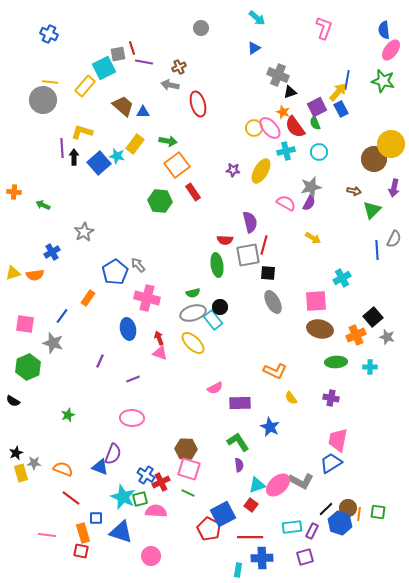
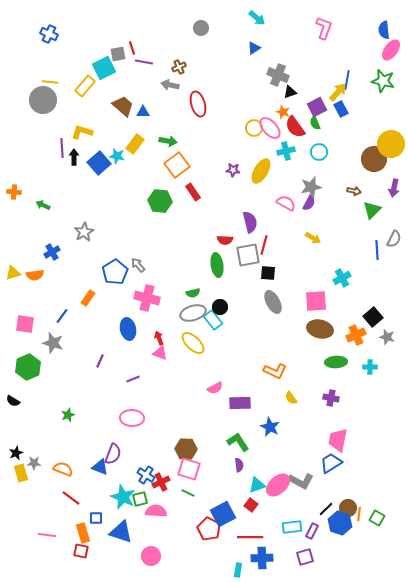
green square at (378, 512): moved 1 px left, 6 px down; rotated 21 degrees clockwise
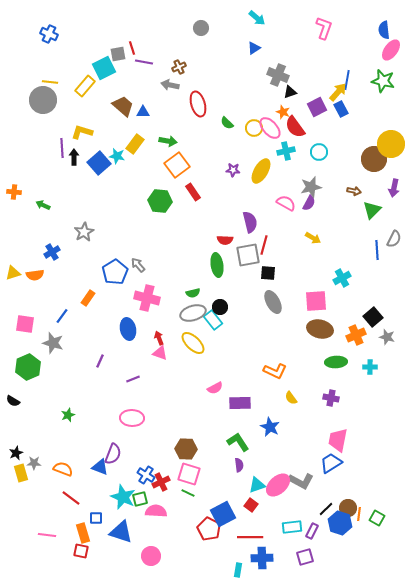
green semicircle at (315, 123): moved 88 px left; rotated 24 degrees counterclockwise
pink square at (189, 469): moved 5 px down
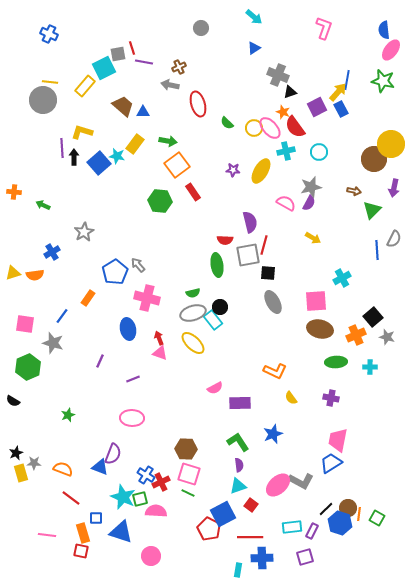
cyan arrow at (257, 18): moved 3 px left, 1 px up
blue star at (270, 427): moved 3 px right, 7 px down; rotated 24 degrees clockwise
cyan triangle at (257, 485): moved 19 px left, 1 px down
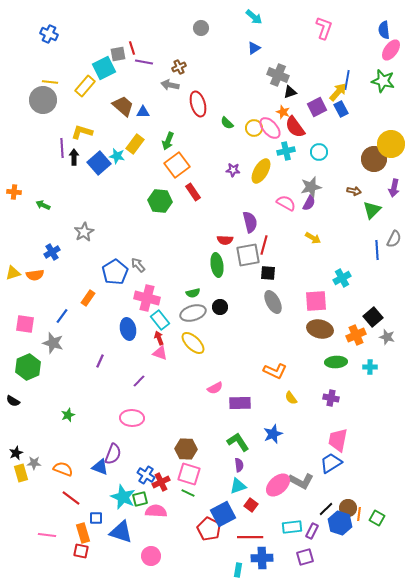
green arrow at (168, 141): rotated 102 degrees clockwise
cyan rectangle at (213, 320): moved 53 px left
purple line at (133, 379): moved 6 px right, 2 px down; rotated 24 degrees counterclockwise
